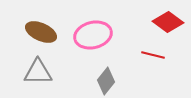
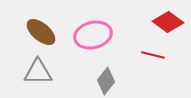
brown ellipse: rotated 16 degrees clockwise
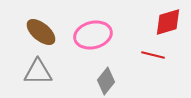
red diamond: rotated 52 degrees counterclockwise
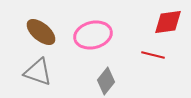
red diamond: rotated 8 degrees clockwise
gray triangle: rotated 20 degrees clockwise
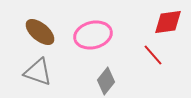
brown ellipse: moved 1 px left
red line: rotated 35 degrees clockwise
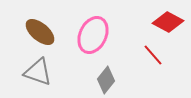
red diamond: rotated 36 degrees clockwise
pink ellipse: rotated 51 degrees counterclockwise
gray diamond: moved 1 px up
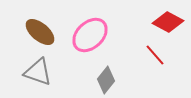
pink ellipse: moved 3 px left; rotated 21 degrees clockwise
red line: moved 2 px right
